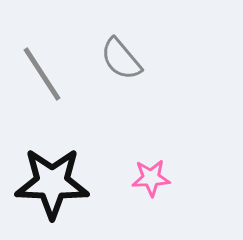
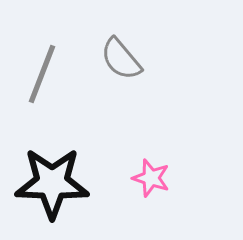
gray line: rotated 54 degrees clockwise
pink star: rotated 21 degrees clockwise
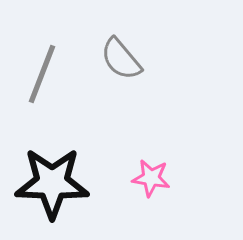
pink star: rotated 9 degrees counterclockwise
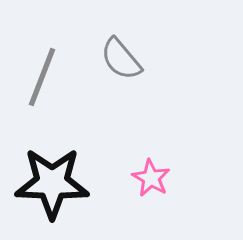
gray line: moved 3 px down
pink star: rotated 21 degrees clockwise
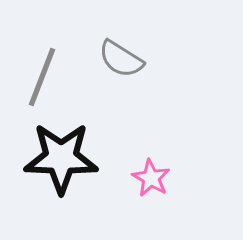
gray semicircle: rotated 18 degrees counterclockwise
black star: moved 9 px right, 25 px up
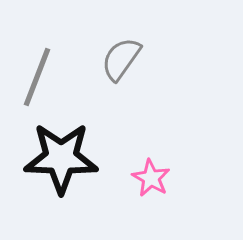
gray semicircle: rotated 93 degrees clockwise
gray line: moved 5 px left
